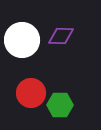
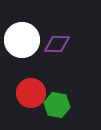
purple diamond: moved 4 px left, 8 px down
green hexagon: moved 3 px left; rotated 10 degrees clockwise
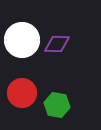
red circle: moved 9 px left
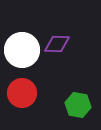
white circle: moved 10 px down
green hexagon: moved 21 px right
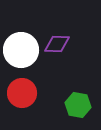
white circle: moved 1 px left
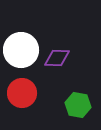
purple diamond: moved 14 px down
